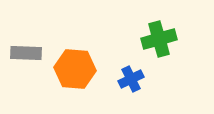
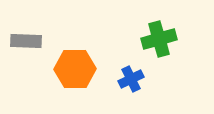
gray rectangle: moved 12 px up
orange hexagon: rotated 6 degrees counterclockwise
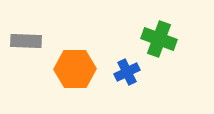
green cross: rotated 36 degrees clockwise
blue cross: moved 4 px left, 7 px up
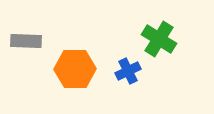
green cross: rotated 12 degrees clockwise
blue cross: moved 1 px right, 1 px up
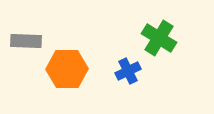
green cross: moved 1 px up
orange hexagon: moved 8 px left
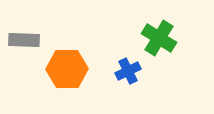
gray rectangle: moved 2 px left, 1 px up
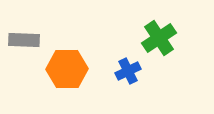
green cross: rotated 24 degrees clockwise
